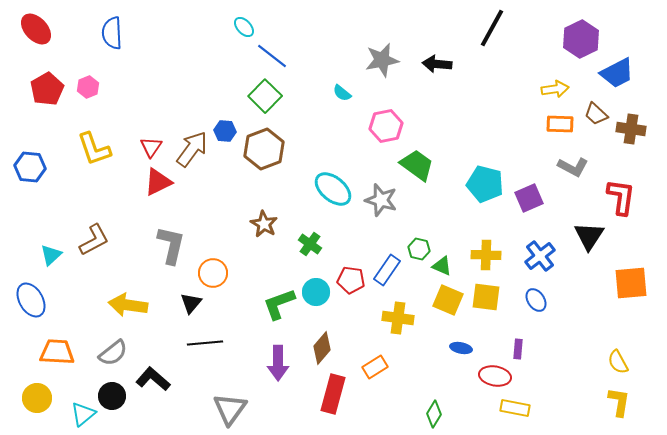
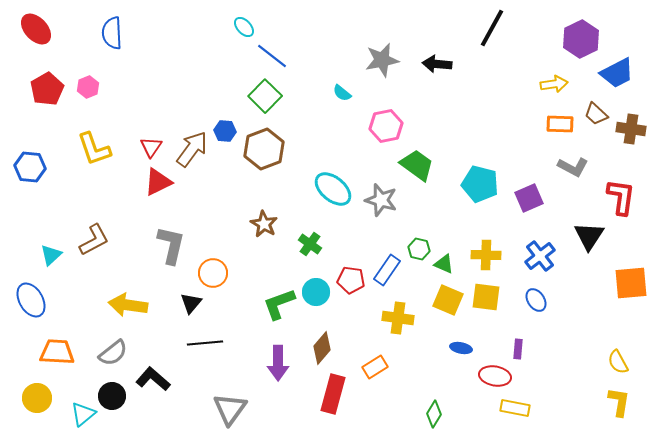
yellow arrow at (555, 89): moved 1 px left, 5 px up
cyan pentagon at (485, 184): moved 5 px left
green triangle at (442, 266): moved 2 px right, 2 px up
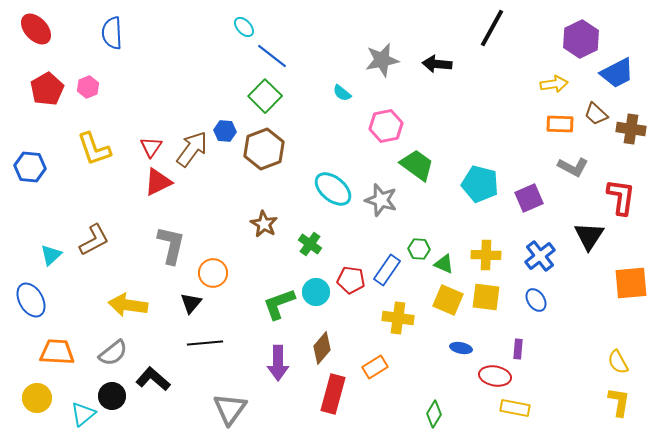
green hexagon at (419, 249): rotated 10 degrees counterclockwise
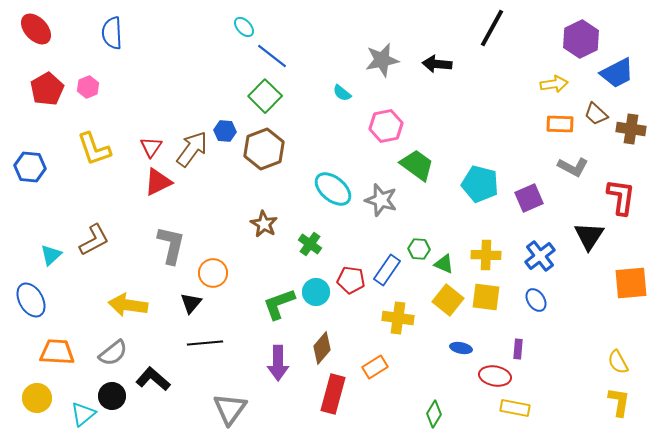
yellow square at (448, 300): rotated 16 degrees clockwise
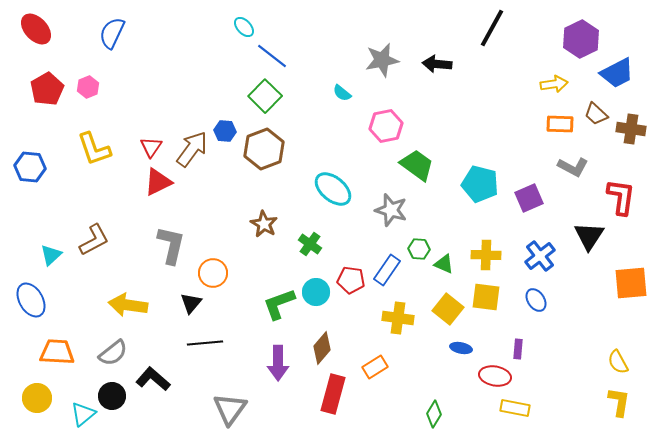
blue semicircle at (112, 33): rotated 28 degrees clockwise
gray star at (381, 200): moved 10 px right, 10 px down
yellow square at (448, 300): moved 9 px down
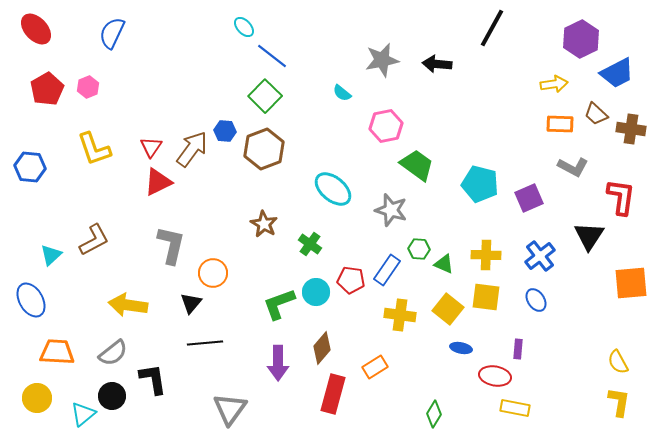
yellow cross at (398, 318): moved 2 px right, 3 px up
black L-shape at (153, 379): rotated 40 degrees clockwise
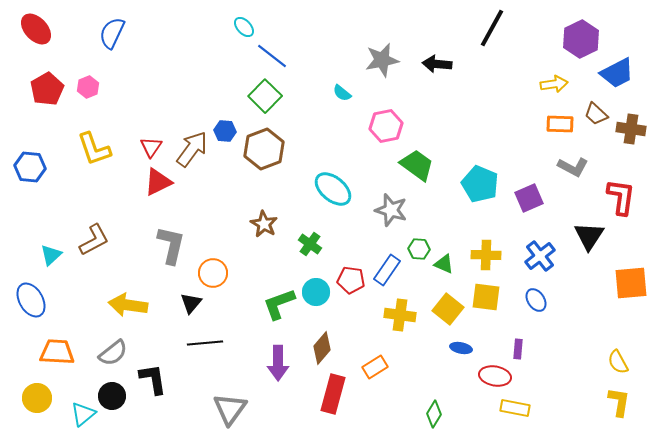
cyan pentagon at (480, 184): rotated 9 degrees clockwise
